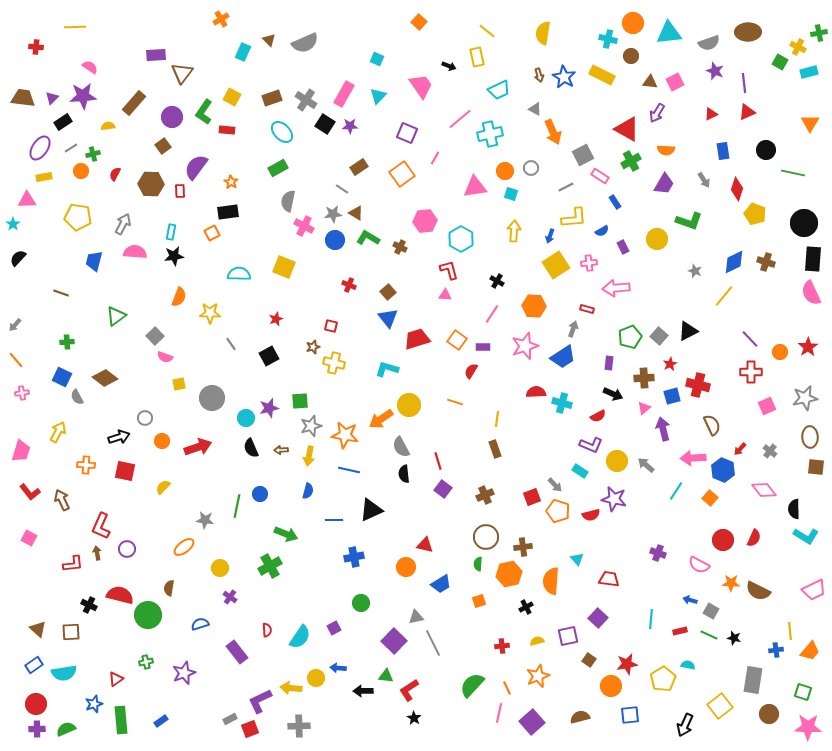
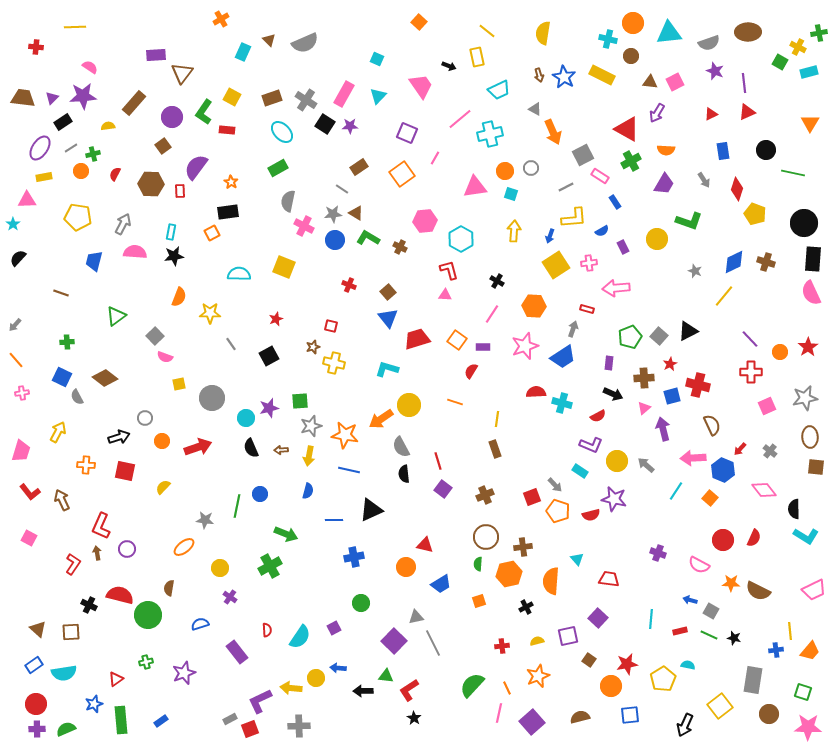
red L-shape at (73, 564): rotated 50 degrees counterclockwise
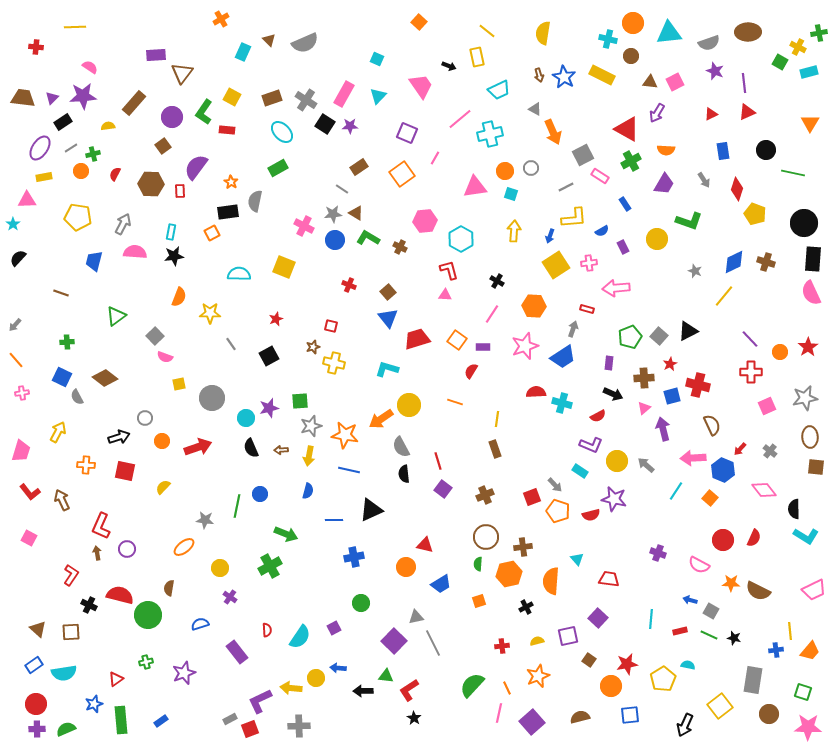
gray semicircle at (288, 201): moved 33 px left
blue rectangle at (615, 202): moved 10 px right, 2 px down
red L-shape at (73, 564): moved 2 px left, 11 px down
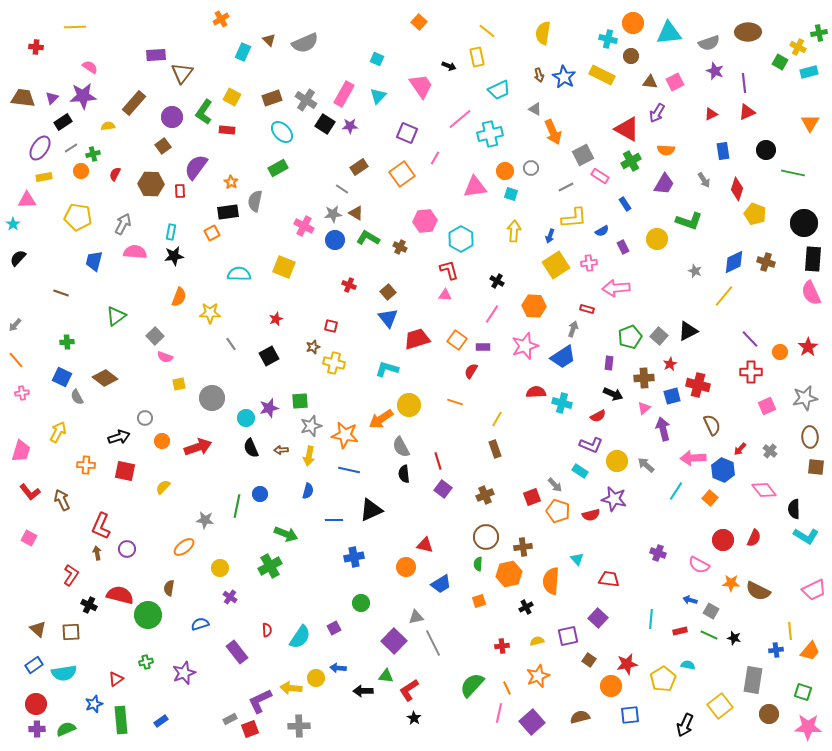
yellow line at (497, 419): rotated 21 degrees clockwise
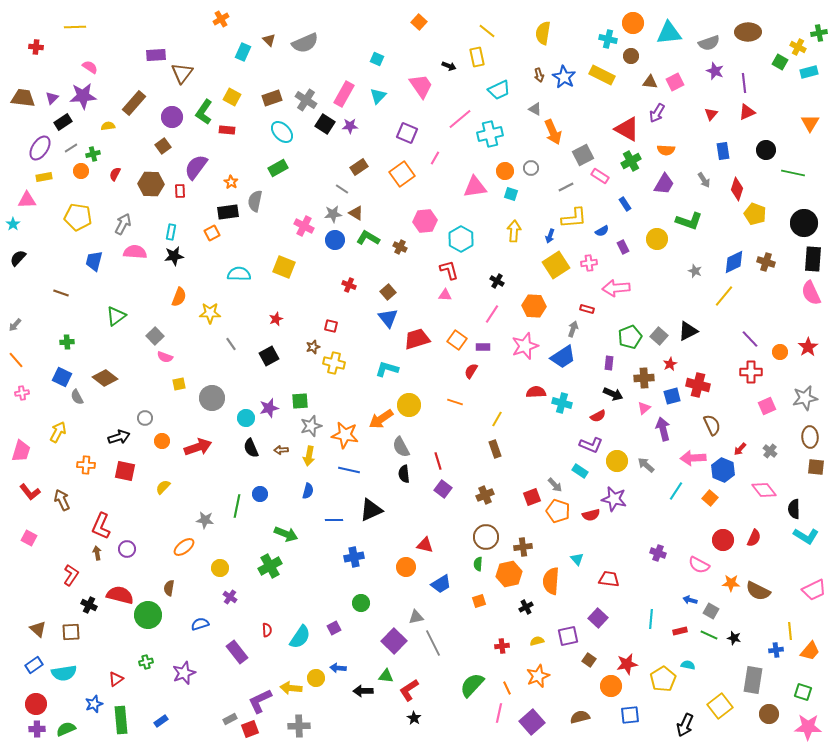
red triangle at (711, 114): rotated 24 degrees counterclockwise
